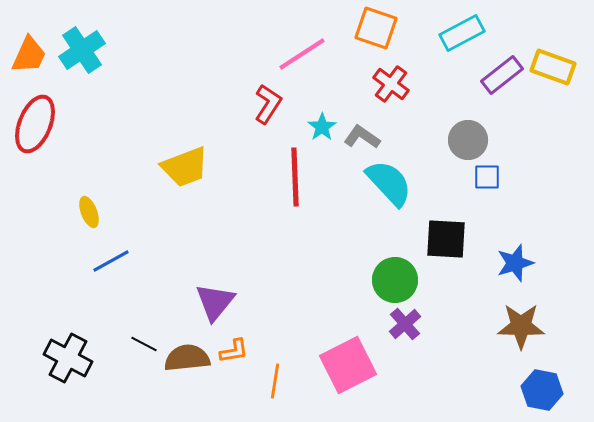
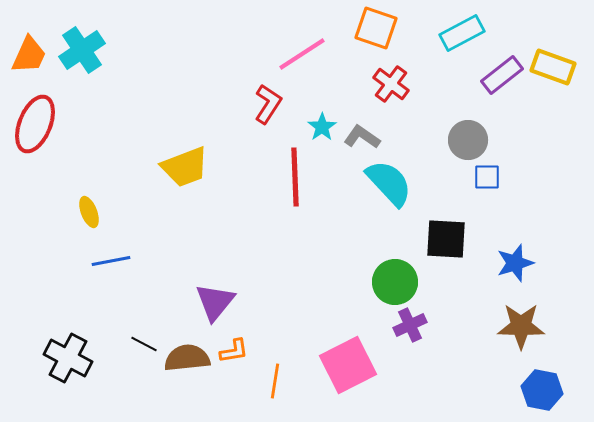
blue line: rotated 18 degrees clockwise
green circle: moved 2 px down
purple cross: moved 5 px right, 1 px down; rotated 16 degrees clockwise
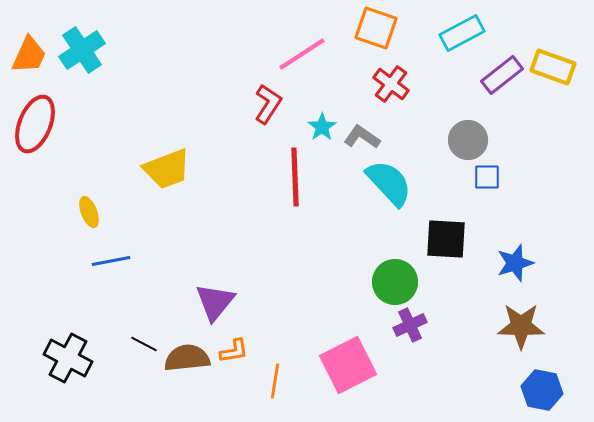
yellow trapezoid: moved 18 px left, 2 px down
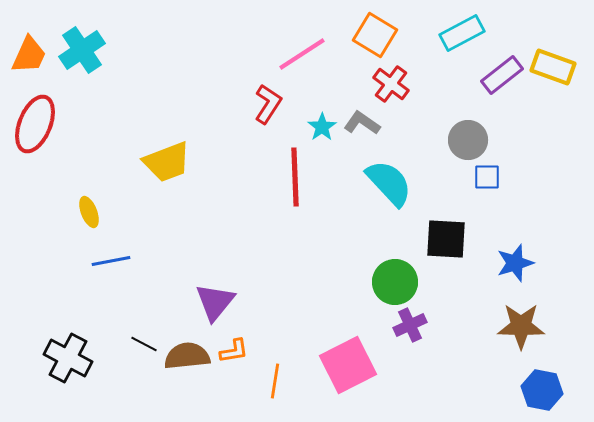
orange square: moved 1 px left, 7 px down; rotated 12 degrees clockwise
gray L-shape: moved 14 px up
yellow trapezoid: moved 7 px up
brown semicircle: moved 2 px up
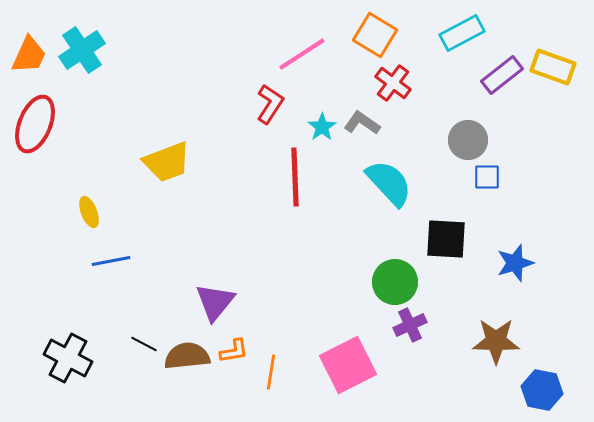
red cross: moved 2 px right, 1 px up
red L-shape: moved 2 px right
brown star: moved 25 px left, 15 px down
orange line: moved 4 px left, 9 px up
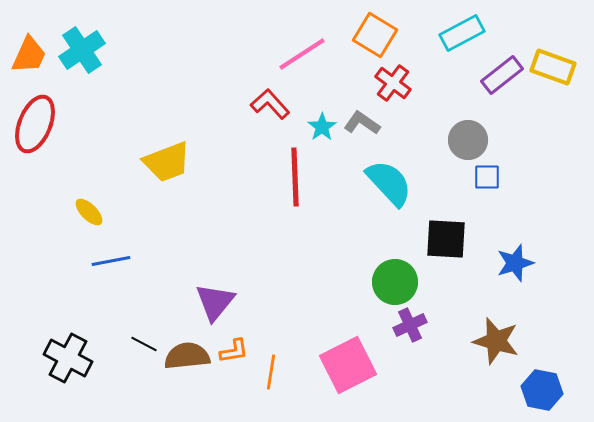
red L-shape: rotated 75 degrees counterclockwise
yellow ellipse: rotated 24 degrees counterclockwise
brown star: rotated 15 degrees clockwise
